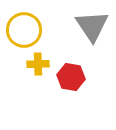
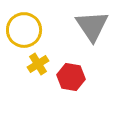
yellow cross: rotated 30 degrees counterclockwise
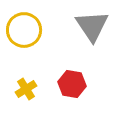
yellow cross: moved 12 px left, 25 px down
red hexagon: moved 1 px right, 7 px down
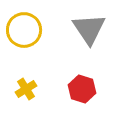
gray triangle: moved 3 px left, 3 px down
red hexagon: moved 10 px right, 5 px down; rotated 8 degrees clockwise
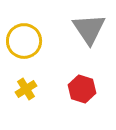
yellow circle: moved 11 px down
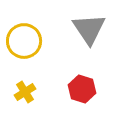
yellow cross: moved 1 px left, 3 px down
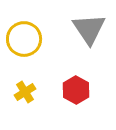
yellow circle: moved 2 px up
red hexagon: moved 6 px left, 1 px down; rotated 12 degrees clockwise
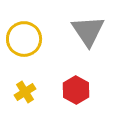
gray triangle: moved 1 px left, 2 px down
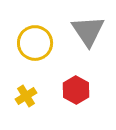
yellow circle: moved 11 px right, 4 px down
yellow cross: moved 1 px right, 4 px down
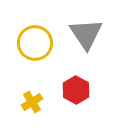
gray triangle: moved 2 px left, 3 px down
yellow cross: moved 6 px right, 6 px down
